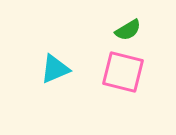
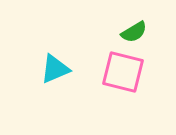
green semicircle: moved 6 px right, 2 px down
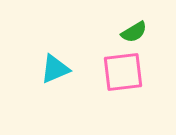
pink square: rotated 21 degrees counterclockwise
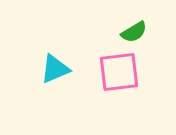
pink square: moved 4 px left
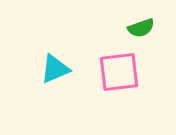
green semicircle: moved 7 px right, 4 px up; rotated 12 degrees clockwise
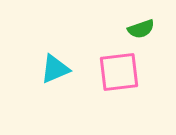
green semicircle: moved 1 px down
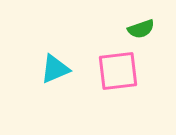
pink square: moved 1 px left, 1 px up
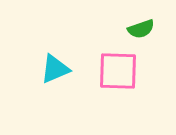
pink square: rotated 9 degrees clockwise
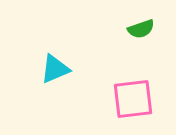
pink square: moved 15 px right, 28 px down; rotated 9 degrees counterclockwise
